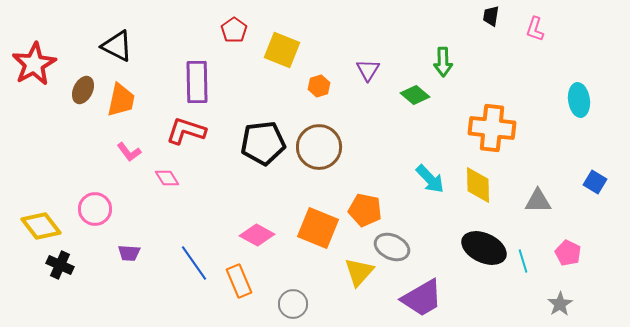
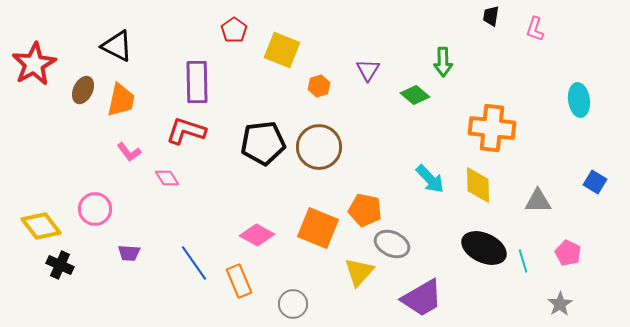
gray ellipse at (392, 247): moved 3 px up
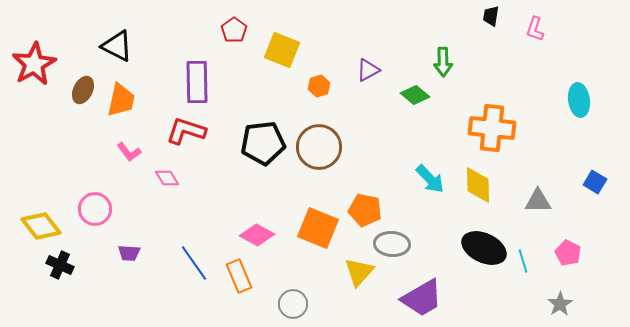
purple triangle at (368, 70): rotated 30 degrees clockwise
gray ellipse at (392, 244): rotated 20 degrees counterclockwise
orange rectangle at (239, 281): moved 5 px up
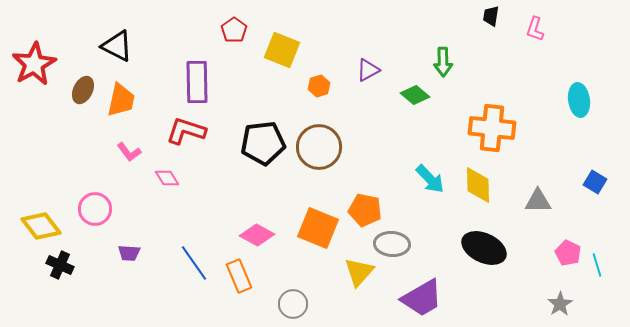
cyan line at (523, 261): moved 74 px right, 4 px down
